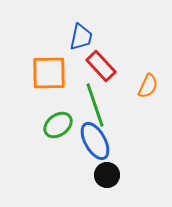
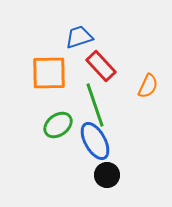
blue trapezoid: moved 2 px left; rotated 120 degrees counterclockwise
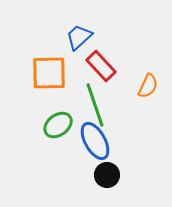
blue trapezoid: rotated 24 degrees counterclockwise
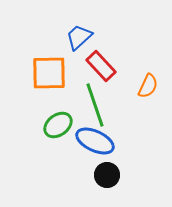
blue ellipse: rotated 36 degrees counterclockwise
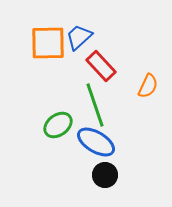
orange square: moved 1 px left, 30 px up
blue ellipse: moved 1 px right, 1 px down; rotated 6 degrees clockwise
black circle: moved 2 px left
